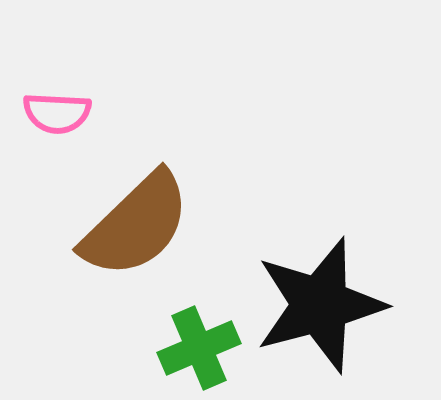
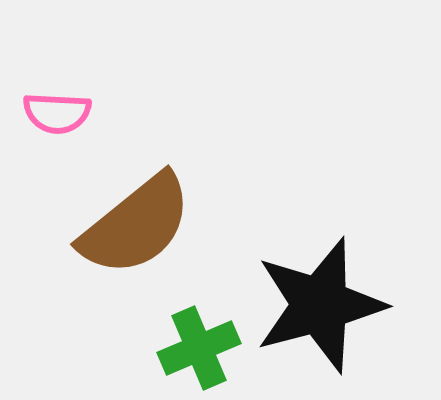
brown semicircle: rotated 5 degrees clockwise
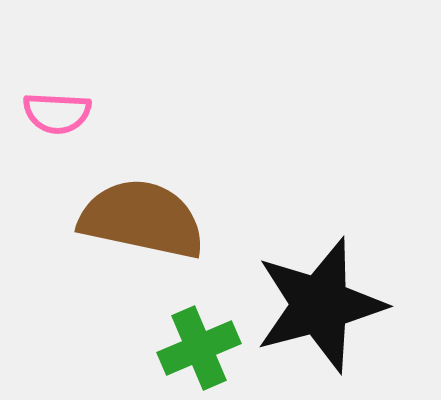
brown semicircle: moved 6 px right, 6 px up; rotated 129 degrees counterclockwise
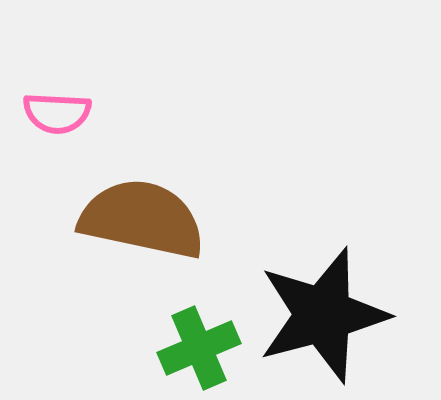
black star: moved 3 px right, 10 px down
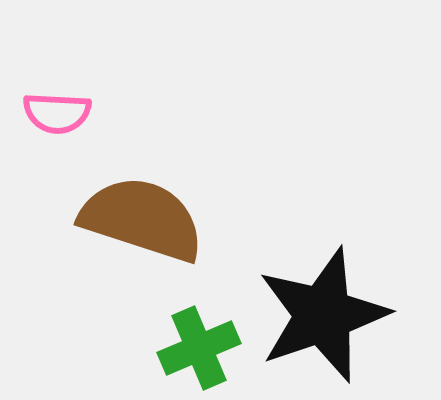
brown semicircle: rotated 6 degrees clockwise
black star: rotated 4 degrees counterclockwise
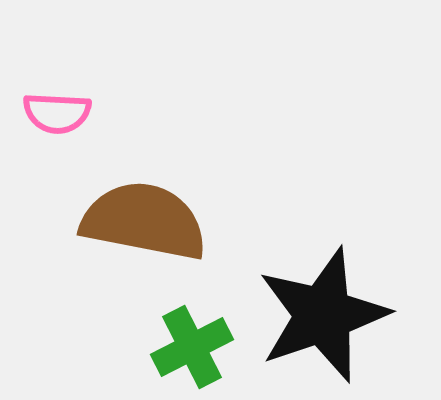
brown semicircle: moved 2 px right, 2 px down; rotated 7 degrees counterclockwise
green cross: moved 7 px left, 1 px up; rotated 4 degrees counterclockwise
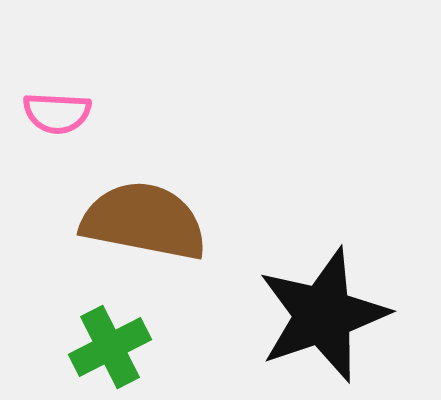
green cross: moved 82 px left
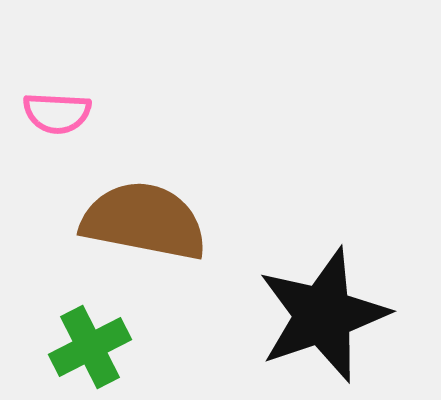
green cross: moved 20 px left
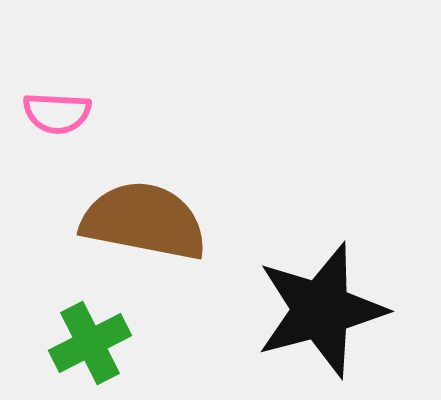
black star: moved 2 px left, 5 px up; rotated 4 degrees clockwise
green cross: moved 4 px up
